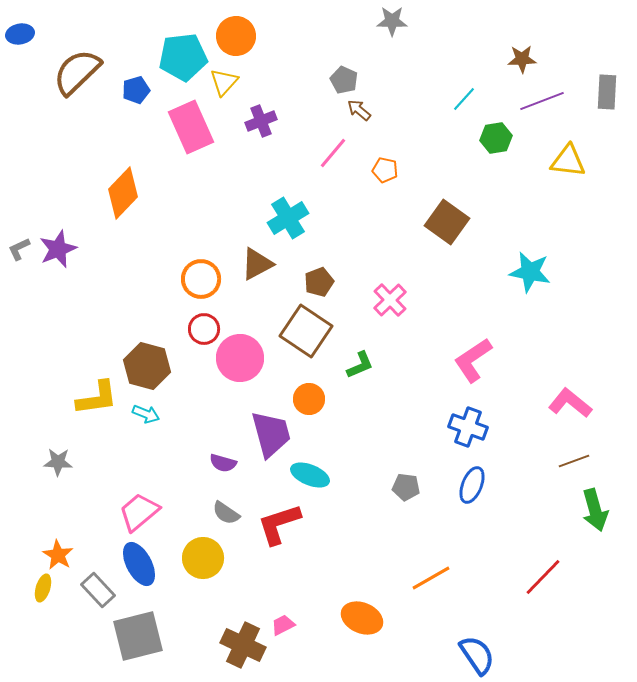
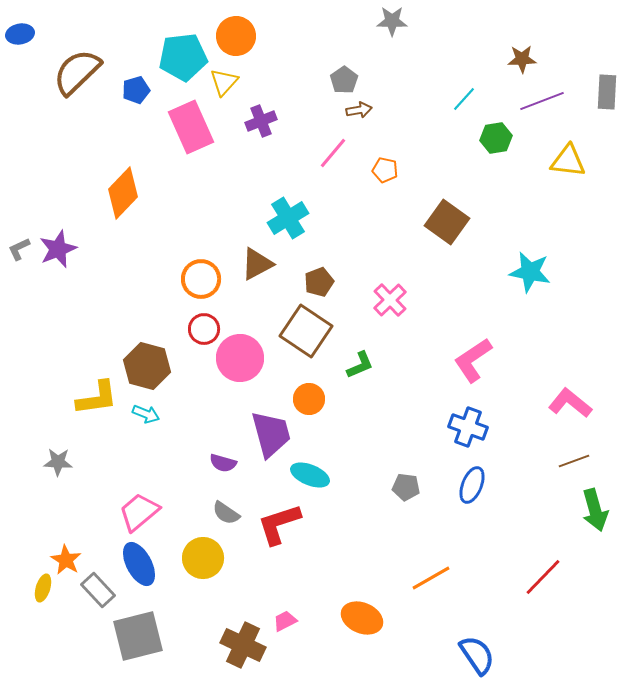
gray pentagon at (344, 80): rotated 12 degrees clockwise
brown arrow at (359, 110): rotated 130 degrees clockwise
orange star at (58, 555): moved 8 px right, 5 px down
pink trapezoid at (283, 625): moved 2 px right, 4 px up
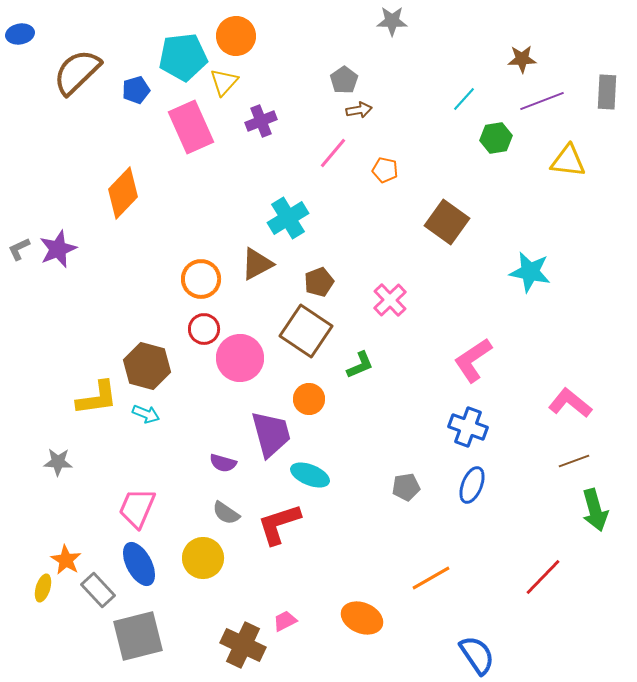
gray pentagon at (406, 487): rotated 16 degrees counterclockwise
pink trapezoid at (139, 512): moved 2 px left, 4 px up; rotated 27 degrees counterclockwise
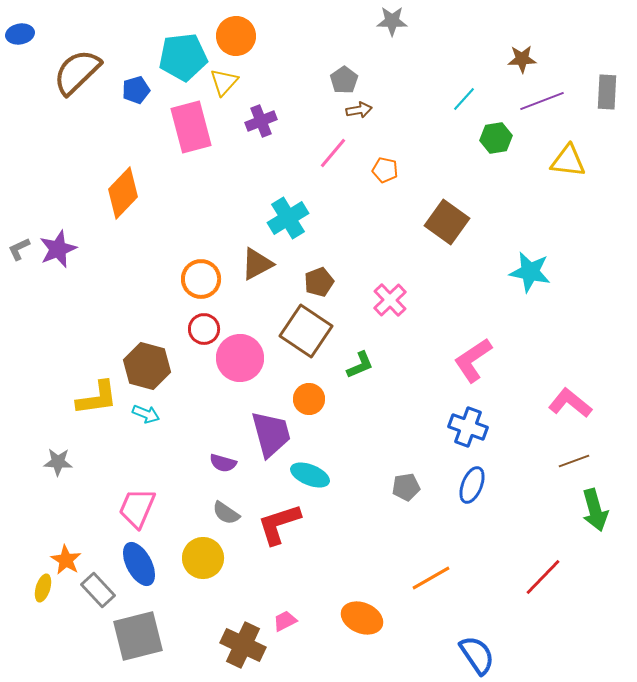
pink rectangle at (191, 127): rotated 9 degrees clockwise
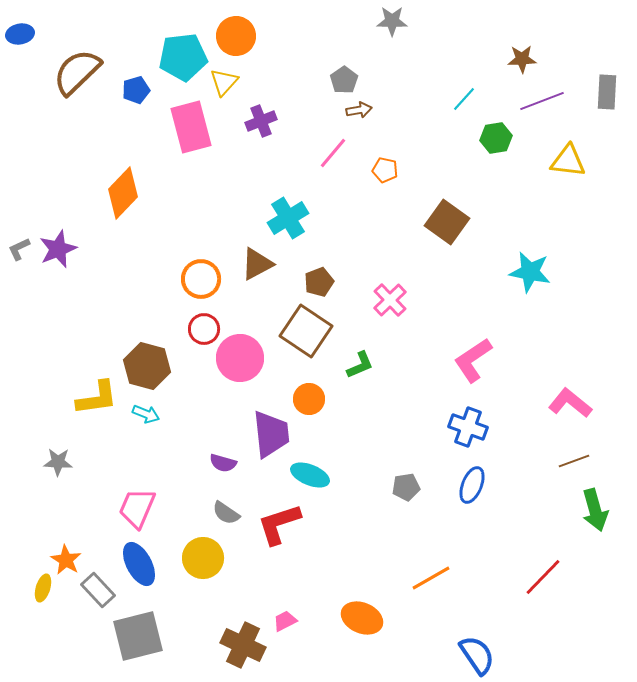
purple trapezoid at (271, 434): rotated 9 degrees clockwise
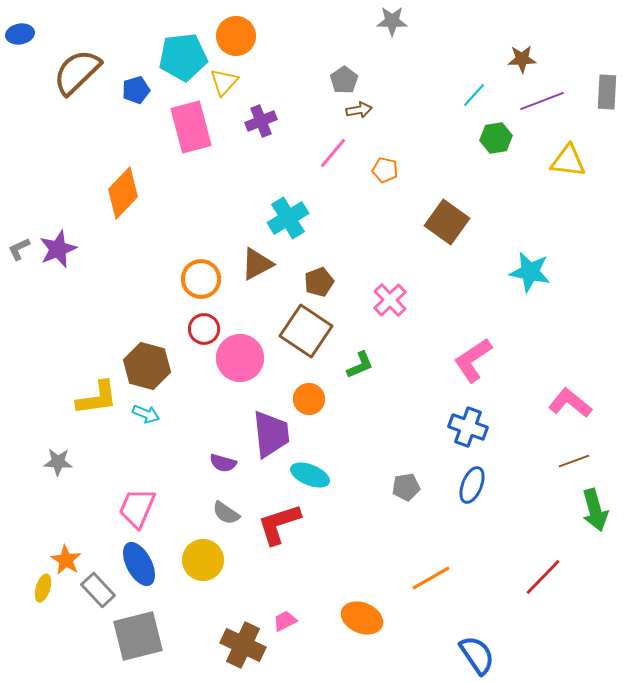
cyan line at (464, 99): moved 10 px right, 4 px up
yellow circle at (203, 558): moved 2 px down
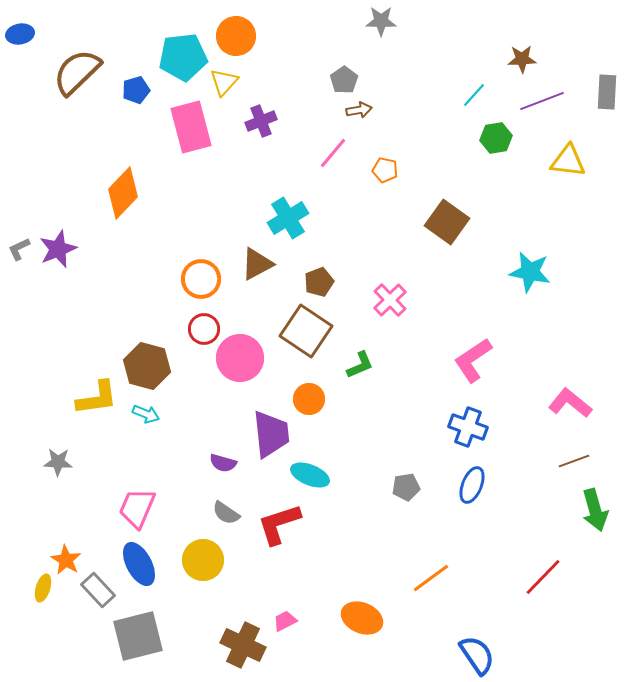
gray star at (392, 21): moved 11 px left
orange line at (431, 578): rotated 6 degrees counterclockwise
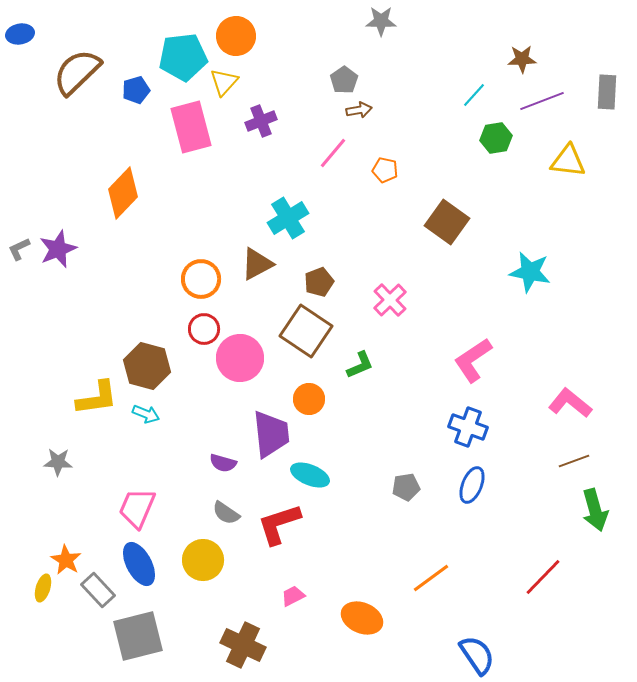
pink trapezoid at (285, 621): moved 8 px right, 25 px up
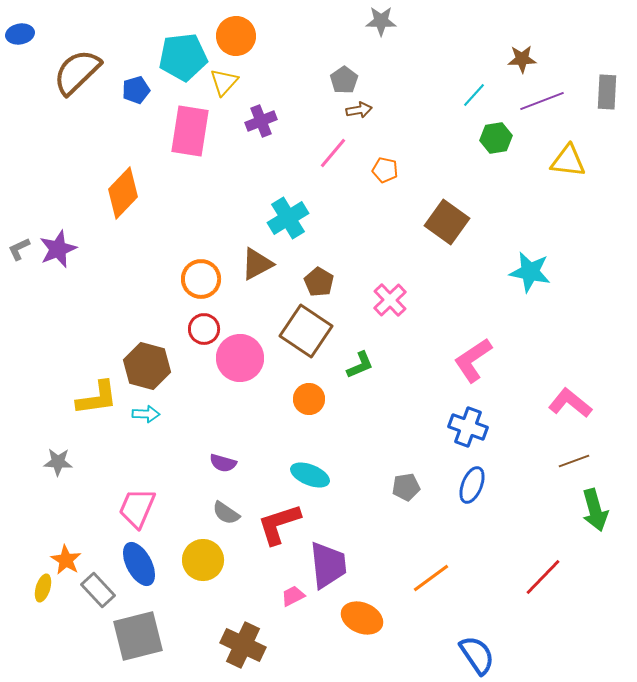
pink rectangle at (191, 127): moved 1 px left, 4 px down; rotated 24 degrees clockwise
brown pentagon at (319, 282): rotated 20 degrees counterclockwise
cyan arrow at (146, 414): rotated 20 degrees counterclockwise
purple trapezoid at (271, 434): moved 57 px right, 131 px down
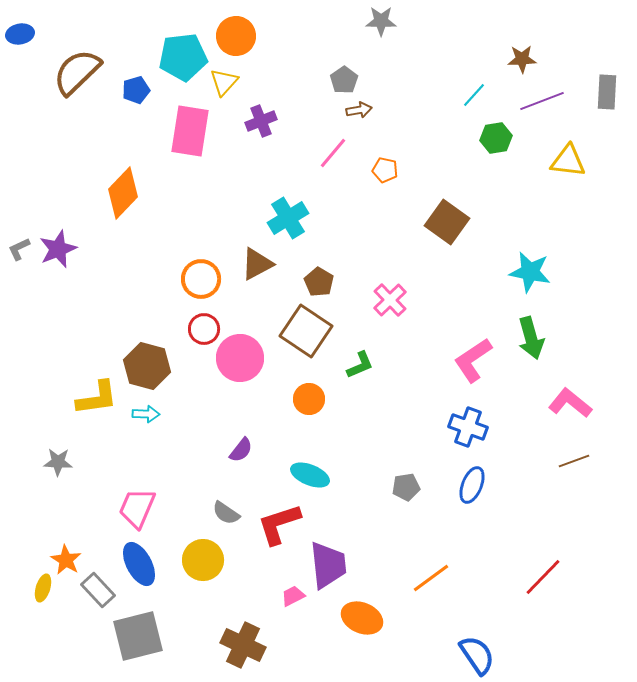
purple semicircle at (223, 463): moved 18 px right, 13 px up; rotated 68 degrees counterclockwise
green arrow at (595, 510): moved 64 px left, 172 px up
